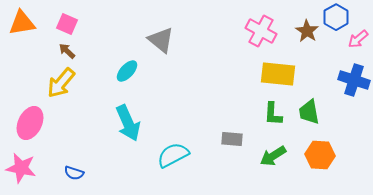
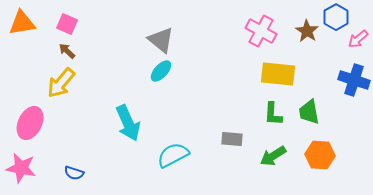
cyan ellipse: moved 34 px right
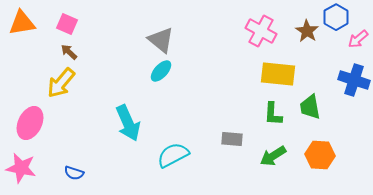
brown arrow: moved 2 px right, 1 px down
green trapezoid: moved 1 px right, 5 px up
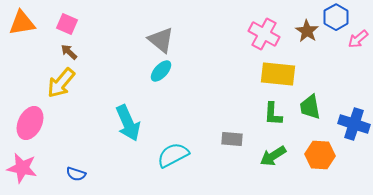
pink cross: moved 3 px right, 3 px down
blue cross: moved 44 px down
pink star: moved 1 px right
blue semicircle: moved 2 px right, 1 px down
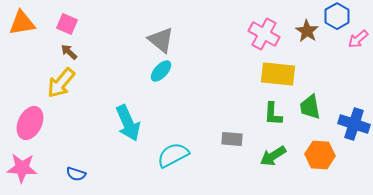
blue hexagon: moved 1 px right, 1 px up
pink star: rotated 8 degrees counterclockwise
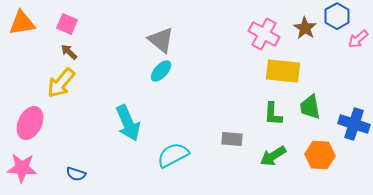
brown star: moved 2 px left, 3 px up
yellow rectangle: moved 5 px right, 3 px up
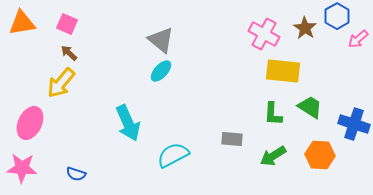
brown arrow: moved 1 px down
green trapezoid: rotated 132 degrees clockwise
